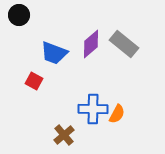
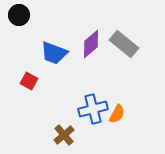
red square: moved 5 px left
blue cross: rotated 16 degrees counterclockwise
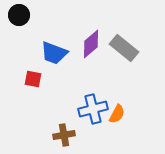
gray rectangle: moved 4 px down
red square: moved 4 px right, 2 px up; rotated 18 degrees counterclockwise
brown cross: rotated 30 degrees clockwise
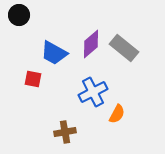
blue trapezoid: rotated 8 degrees clockwise
blue cross: moved 17 px up; rotated 12 degrees counterclockwise
brown cross: moved 1 px right, 3 px up
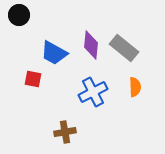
purple diamond: moved 1 px down; rotated 44 degrees counterclockwise
orange semicircle: moved 18 px right, 27 px up; rotated 30 degrees counterclockwise
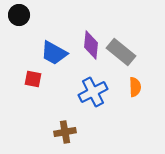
gray rectangle: moved 3 px left, 4 px down
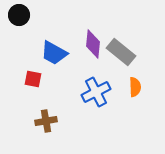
purple diamond: moved 2 px right, 1 px up
blue cross: moved 3 px right
brown cross: moved 19 px left, 11 px up
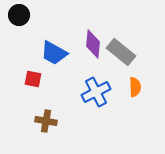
brown cross: rotated 20 degrees clockwise
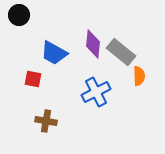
orange semicircle: moved 4 px right, 11 px up
